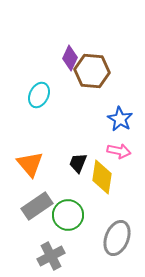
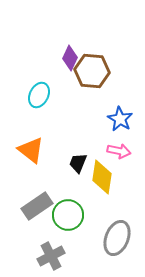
orange triangle: moved 1 px right, 14 px up; rotated 12 degrees counterclockwise
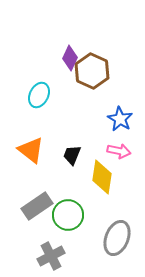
brown hexagon: rotated 20 degrees clockwise
black trapezoid: moved 6 px left, 8 px up
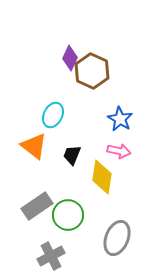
cyan ellipse: moved 14 px right, 20 px down
orange triangle: moved 3 px right, 4 px up
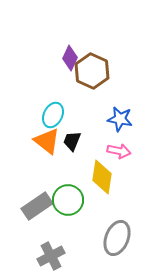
blue star: rotated 20 degrees counterclockwise
orange triangle: moved 13 px right, 5 px up
black trapezoid: moved 14 px up
green circle: moved 15 px up
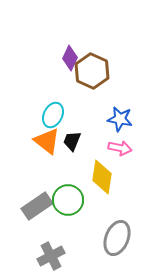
pink arrow: moved 1 px right, 3 px up
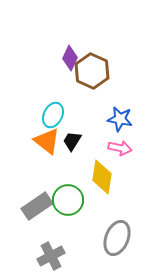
black trapezoid: rotated 10 degrees clockwise
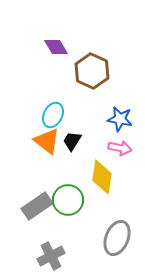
purple diamond: moved 14 px left, 11 px up; rotated 55 degrees counterclockwise
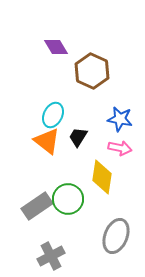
black trapezoid: moved 6 px right, 4 px up
green circle: moved 1 px up
gray ellipse: moved 1 px left, 2 px up
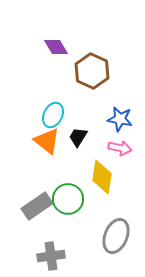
gray cross: rotated 20 degrees clockwise
